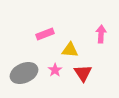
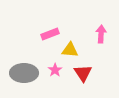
pink rectangle: moved 5 px right
gray ellipse: rotated 24 degrees clockwise
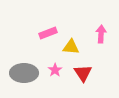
pink rectangle: moved 2 px left, 1 px up
yellow triangle: moved 1 px right, 3 px up
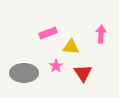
pink star: moved 1 px right, 4 px up
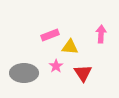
pink rectangle: moved 2 px right, 2 px down
yellow triangle: moved 1 px left
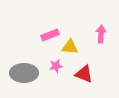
pink star: rotated 24 degrees clockwise
red triangle: moved 1 px right, 1 px down; rotated 36 degrees counterclockwise
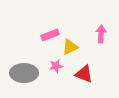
yellow triangle: rotated 30 degrees counterclockwise
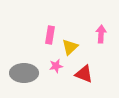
pink rectangle: rotated 60 degrees counterclockwise
yellow triangle: rotated 18 degrees counterclockwise
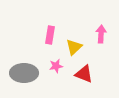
yellow triangle: moved 4 px right
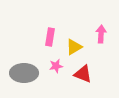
pink rectangle: moved 2 px down
yellow triangle: rotated 12 degrees clockwise
red triangle: moved 1 px left
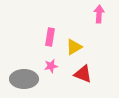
pink arrow: moved 2 px left, 20 px up
pink star: moved 5 px left
gray ellipse: moved 6 px down
